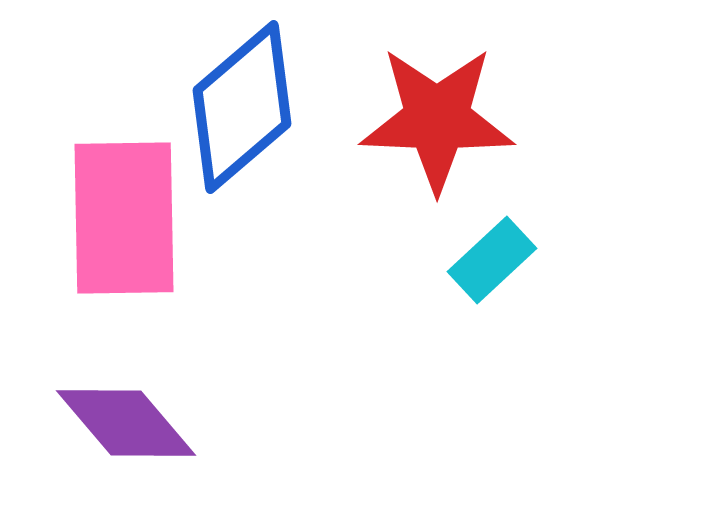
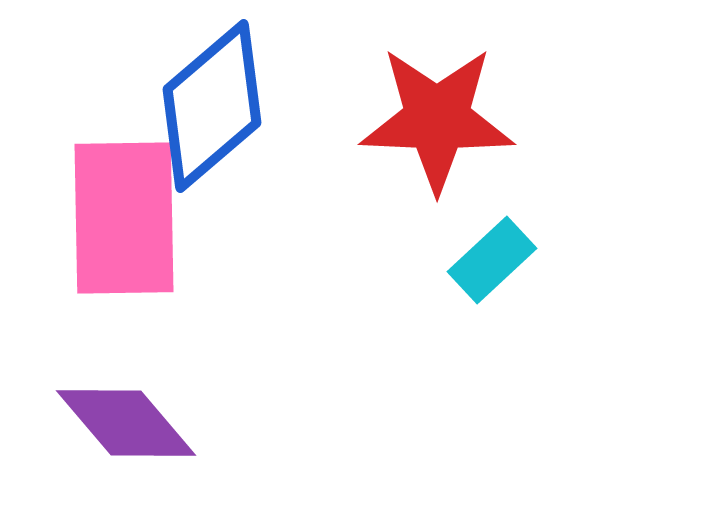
blue diamond: moved 30 px left, 1 px up
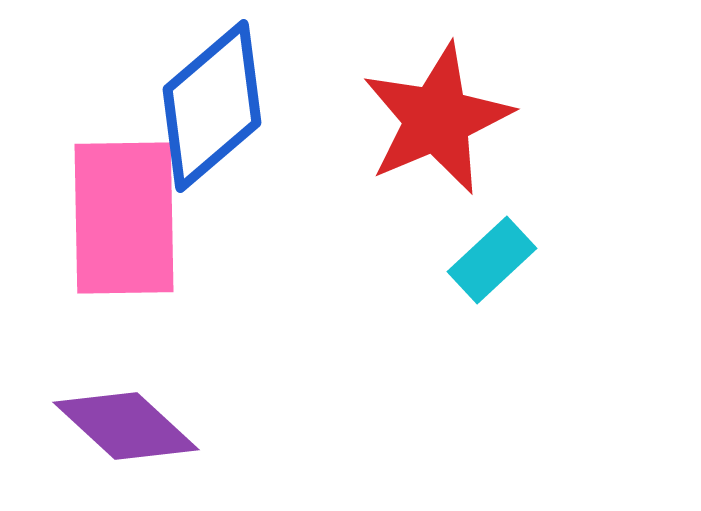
red star: rotated 25 degrees counterclockwise
purple diamond: moved 3 px down; rotated 7 degrees counterclockwise
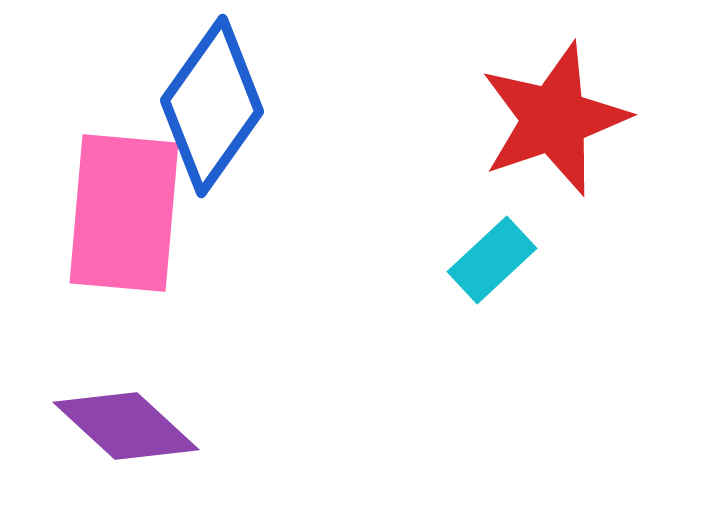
blue diamond: rotated 14 degrees counterclockwise
red star: moved 117 px right; rotated 4 degrees clockwise
pink rectangle: moved 5 px up; rotated 6 degrees clockwise
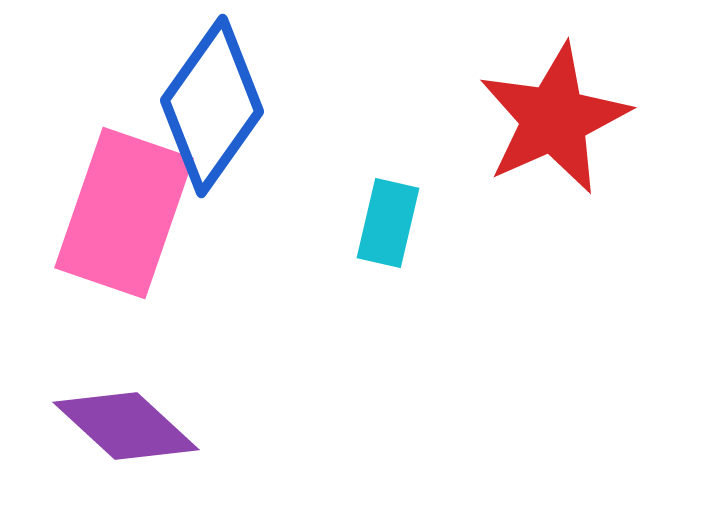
red star: rotated 5 degrees counterclockwise
pink rectangle: rotated 14 degrees clockwise
cyan rectangle: moved 104 px left, 37 px up; rotated 34 degrees counterclockwise
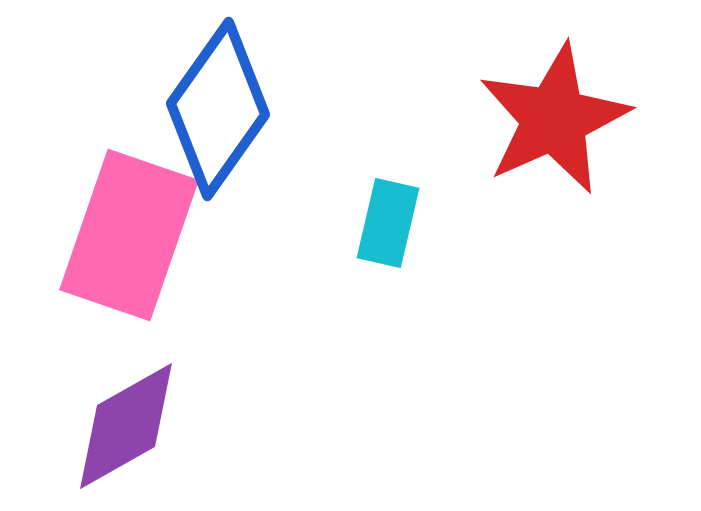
blue diamond: moved 6 px right, 3 px down
pink rectangle: moved 5 px right, 22 px down
purple diamond: rotated 72 degrees counterclockwise
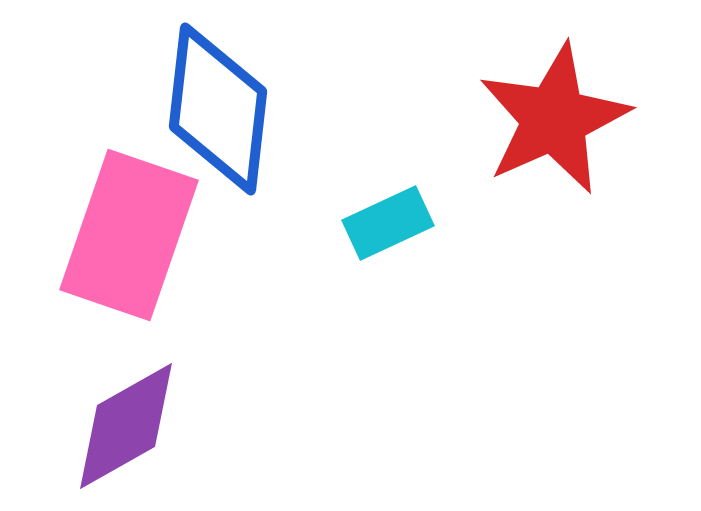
blue diamond: rotated 29 degrees counterclockwise
cyan rectangle: rotated 52 degrees clockwise
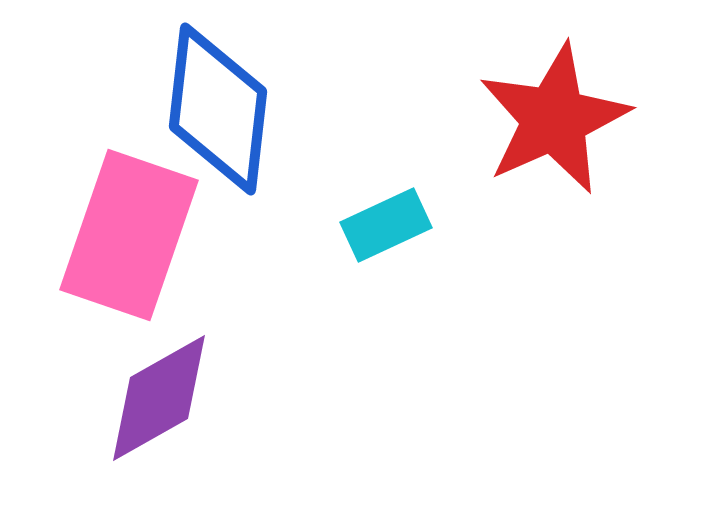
cyan rectangle: moved 2 px left, 2 px down
purple diamond: moved 33 px right, 28 px up
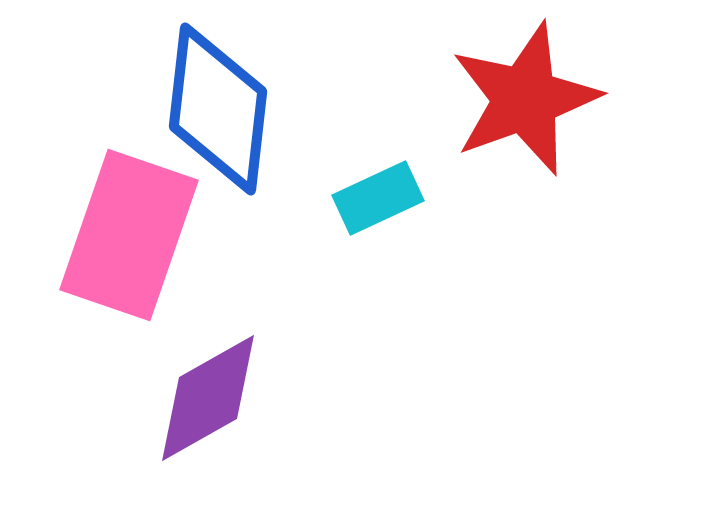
red star: moved 29 px left, 20 px up; rotated 4 degrees clockwise
cyan rectangle: moved 8 px left, 27 px up
purple diamond: moved 49 px right
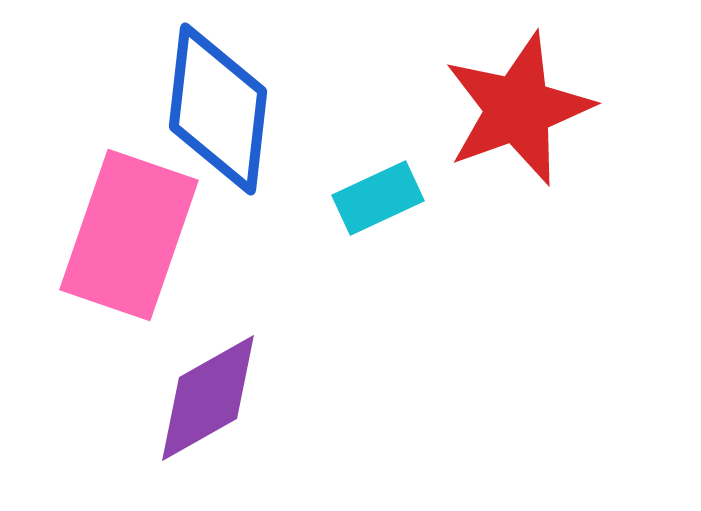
red star: moved 7 px left, 10 px down
